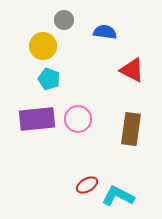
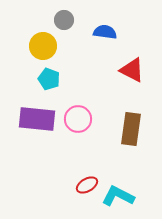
purple rectangle: rotated 12 degrees clockwise
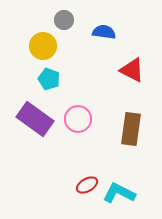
blue semicircle: moved 1 px left
purple rectangle: moved 2 px left; rotated 30 degrees clockwise
cyan L-shape: moved 1 px right, 3 px up
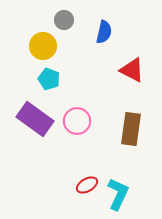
blue semicircle: rotated 95 degrees clockwise
pink circle: moved 1 px left, 2 px down
cyan L-shape: moved 1 px left, 1 px down; rotated 88 degrees clockwise
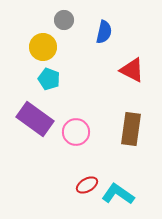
yellow circle: moved 1 px down
pink circle: moved 1 px left, 11 px down
cyan L-shape: rotated 80 degrees counterclockwise
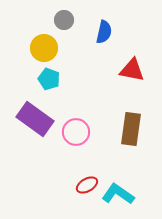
yellow circle: moved 1 px right, 1 px down
red triangle: rotated 16 degrees counterclockwise
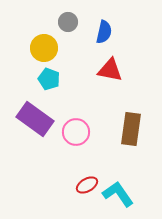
gray circle: moved 4 px right, 2 px down
red triangle: moved 22 px left
cyan L-shape: rotated 20 degrees clockwise
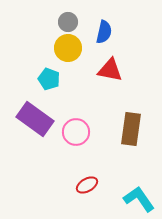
yellow circle: moved 24 px right
cyan L-shape: moved 21 px right, 5 px down
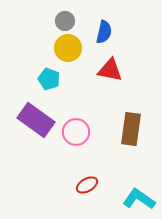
gray circle: moved 3 px left, 1 px up
purple rectangle: moved 1 px right, 1 px down
cyan L-shape: rotated 20 degrees counterclockwise
